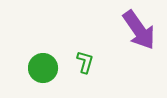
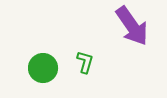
purple arrow: moved 7 px left, 4 px up
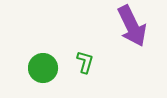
purple arrow: rotated 9 degrees clockwise
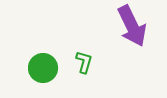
green L-shape: moved 1 px left
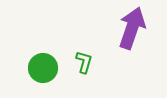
purple arrow: moved 2 px down; rotated 135 degrees counterclockwise
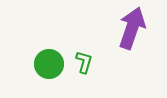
green circle: moved 6 px right, 4 px up
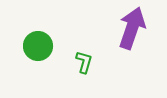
green circle: moved 11 px left, 18 px up
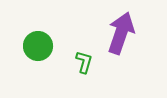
purple arrow: moved 11 px left, 5 px down
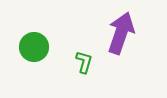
green circle: moved 4 px left, 1 px down
